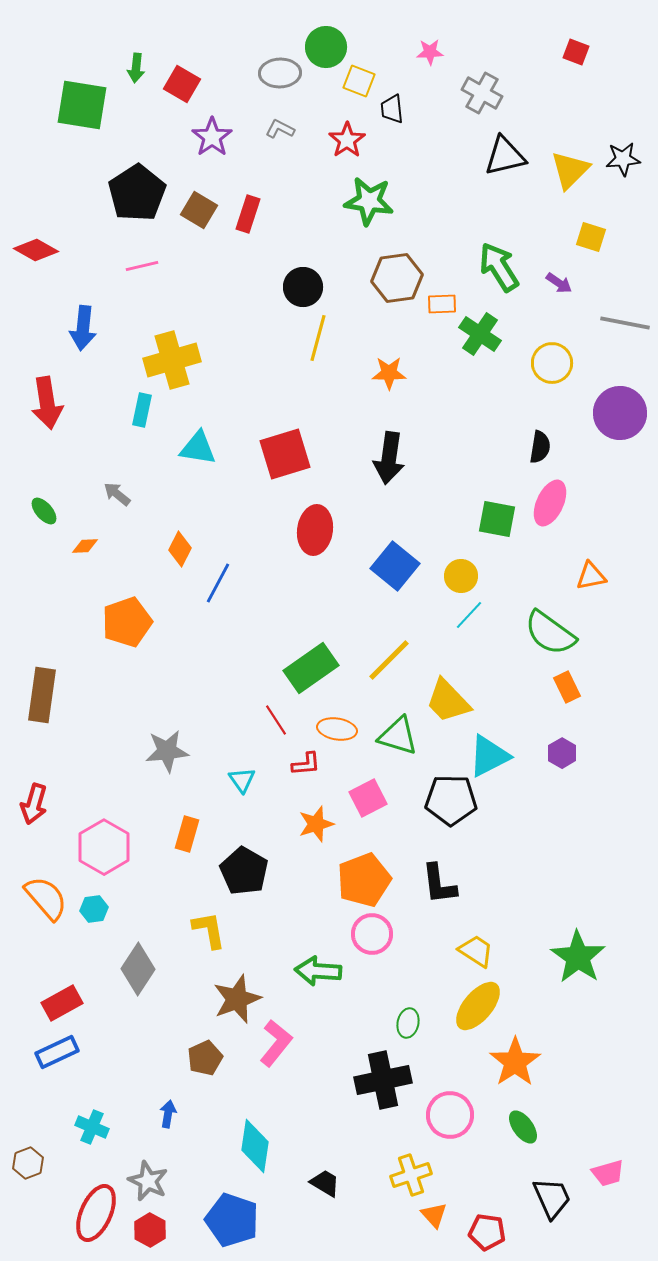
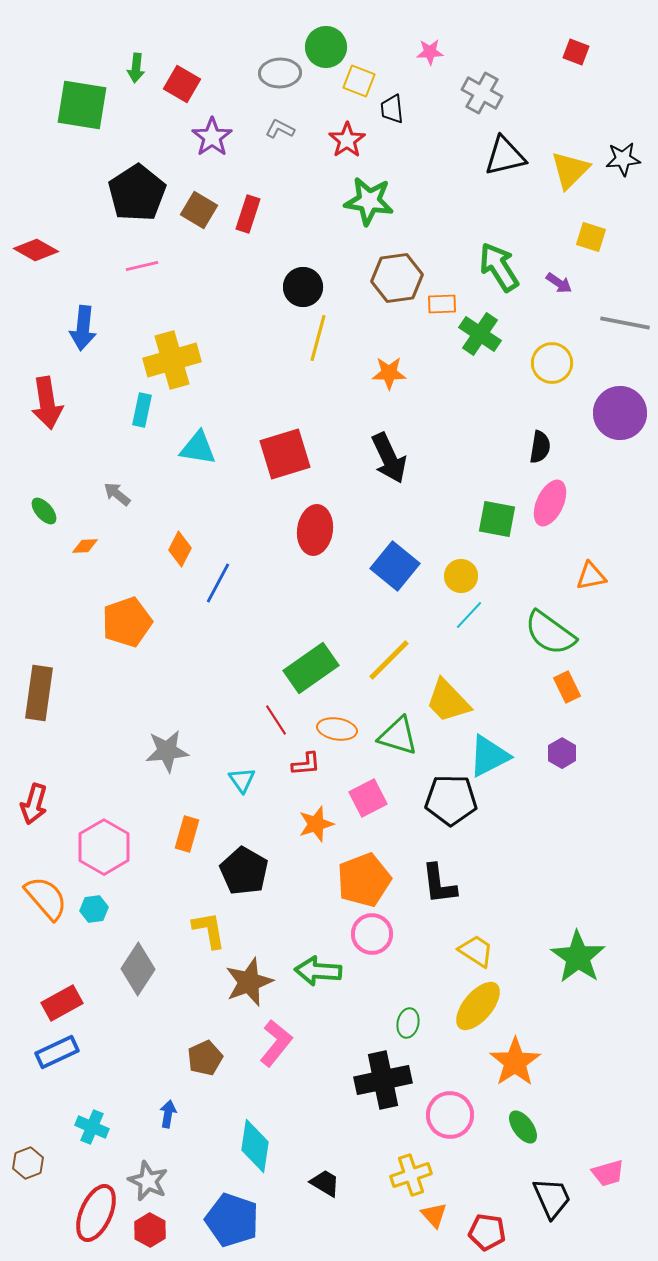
black arrow at (389, 458): rotated 33 degrees counterclockwise
brown rectangle at (42, 695): moved 3 px left, 2 px up
brown star at (237, 999): moved 12 px right, 17 px up
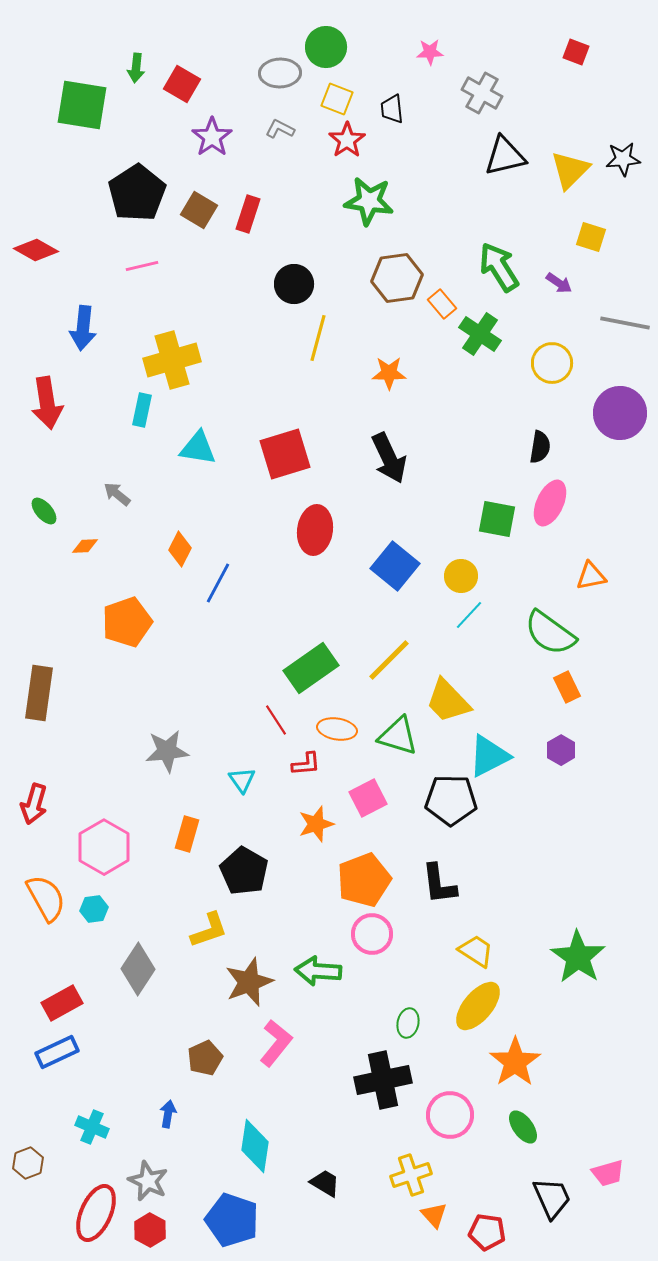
yellow square at (359, 81): moved 22 px left, 18 px down
black circle at (303, 287): moved 9 px left, 3 px up
orange rectangle at (442, 304): rotated 52 degrees clockwise
purple hexagon at (562, 753): moved 1 px left, 3 px up
orange semicircle at (46, 898): rotated 12 degrees clockwise
yellow L-shape at (209, 930): rotated 81 degrees clockwise
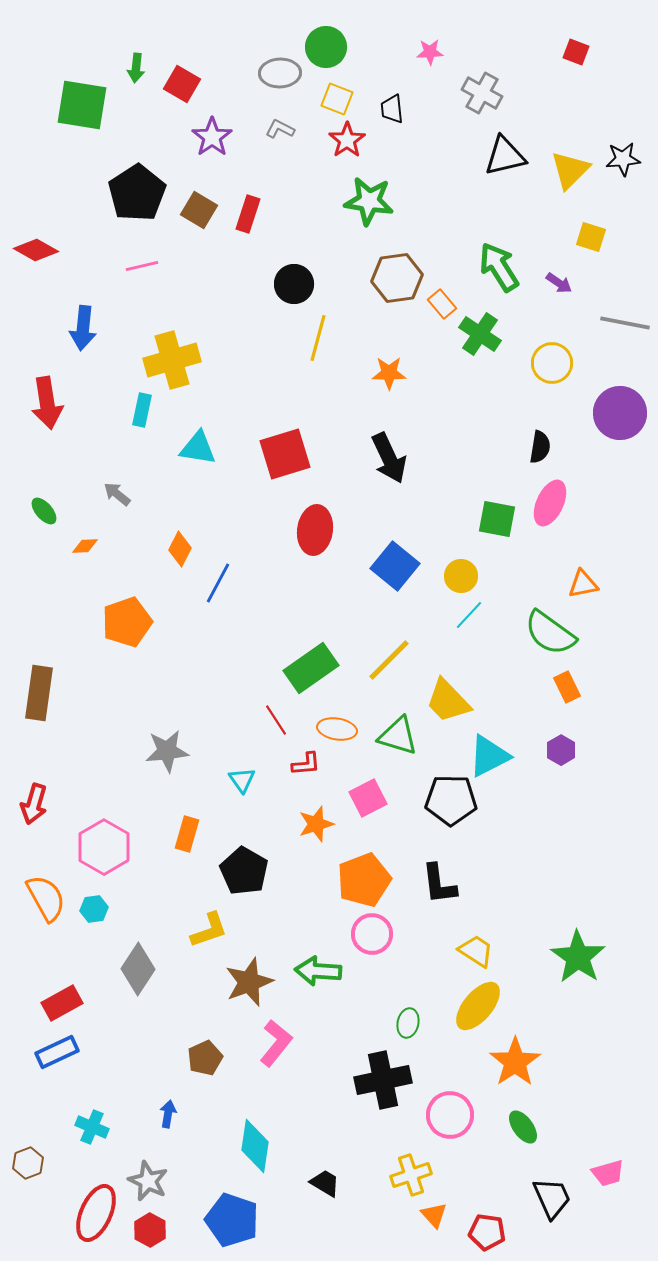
orange triangle at (591, 576): moved 8 px left, 8 px down
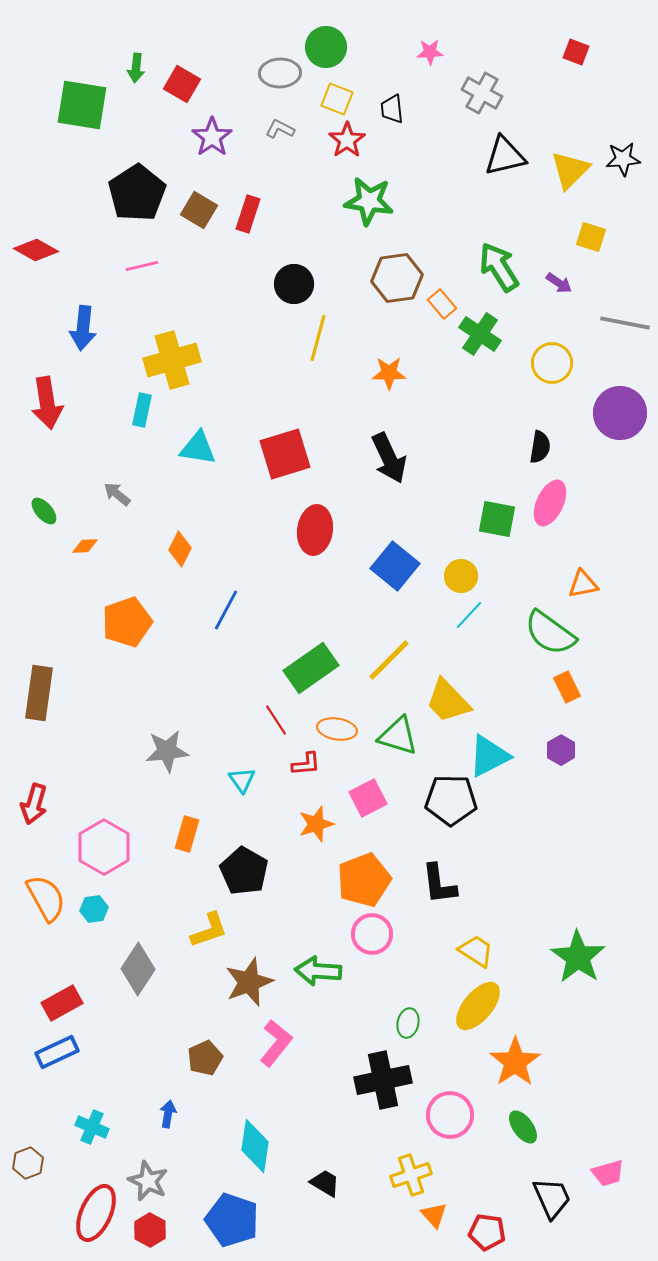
blue line at (218, 583): moved 8 px right, 27 px down
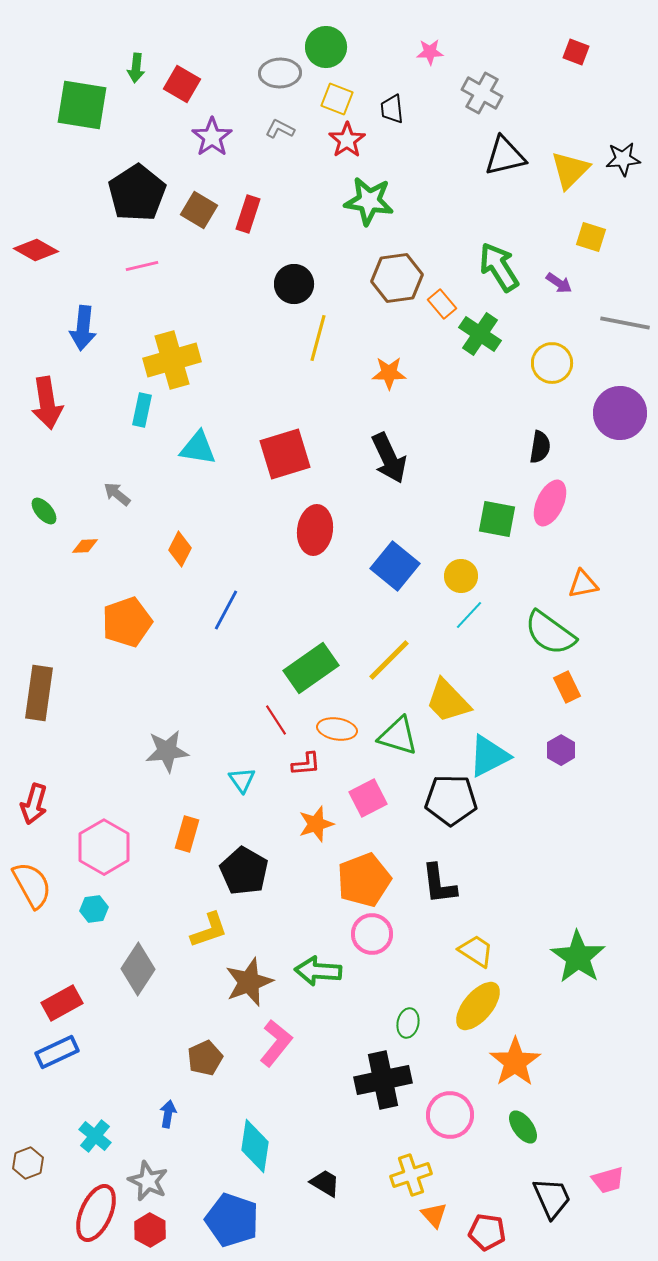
orange semicircle at (46, 898): moved 14 px left, 13 px up
cyan cross at (92, 1127): moved 3 px right, 9 px down; rotated 16 degrees clockwise
pink trapezoid at (608, 1173): moved 7 px down
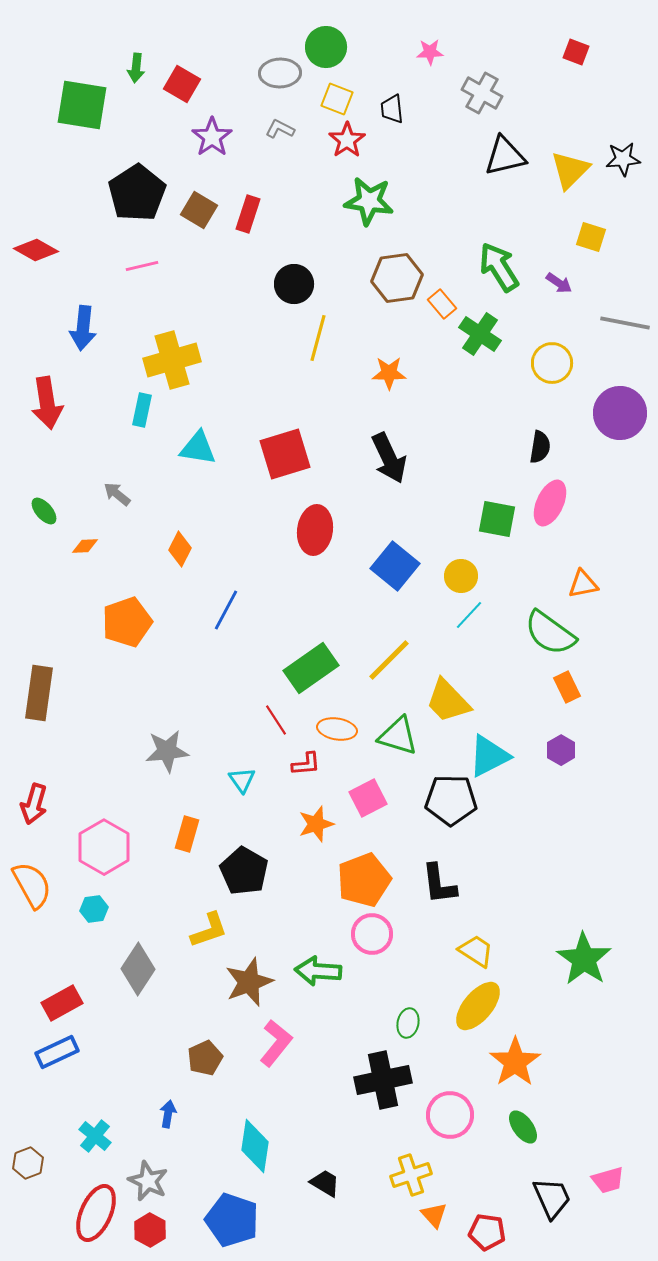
green star at (578, 957): moved 6 px right, 2 px down
